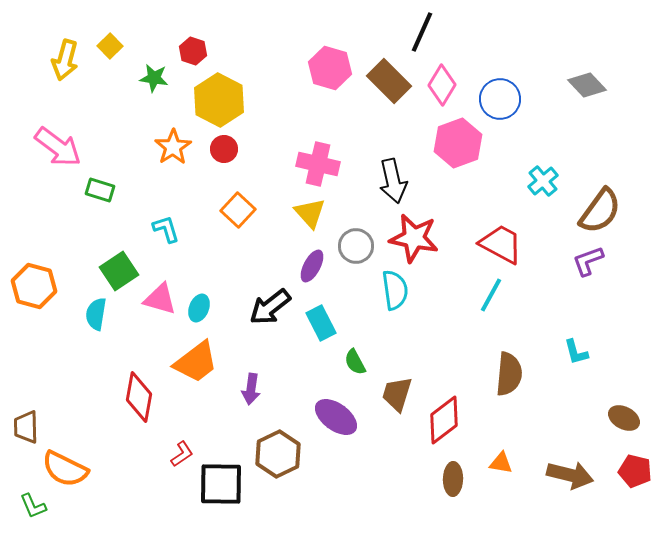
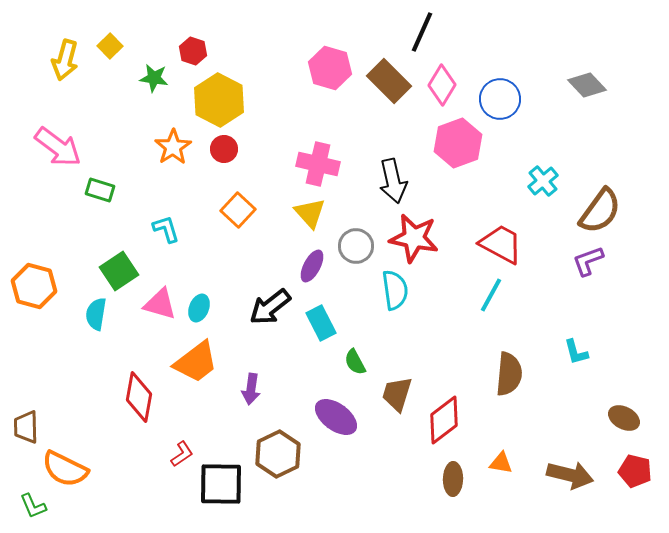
pink triangle at (160, 299): moved 5 px down
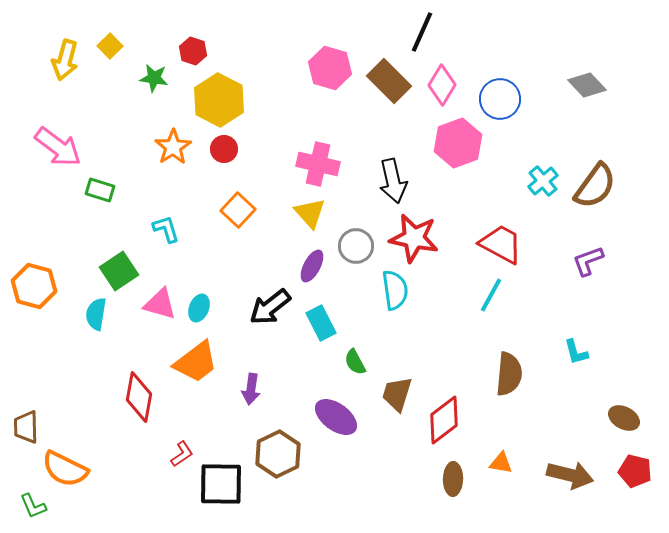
brown semicircle at (600, 211): moved 5 px left, 25 px up
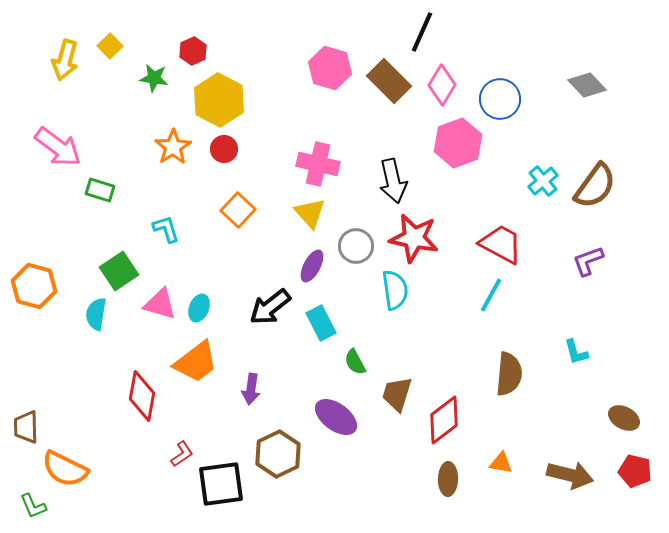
red hexagon at (193, 51): rotated 16 degrees clockwise
red diamond at (139, 397): moved 3 px right, 1 px up
brown ellipse at (453, 479): moved 5 px left
black square at (221, 484): rotated 9 degrees counterclockwise
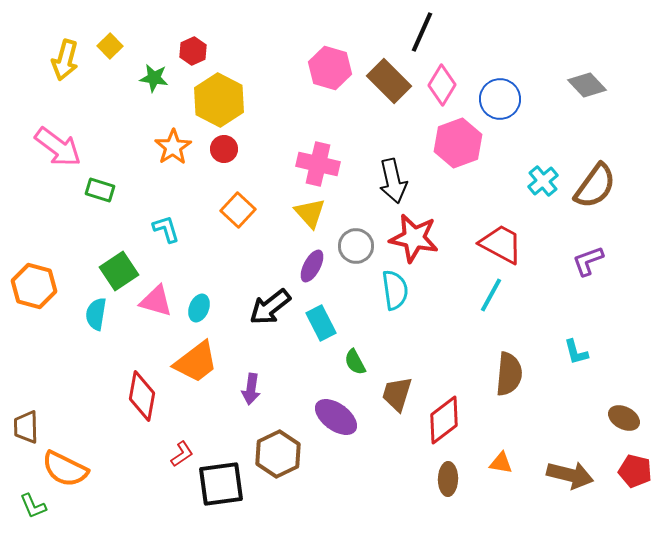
pink triangle at (160, 304): moved 4 px left, 3 px up
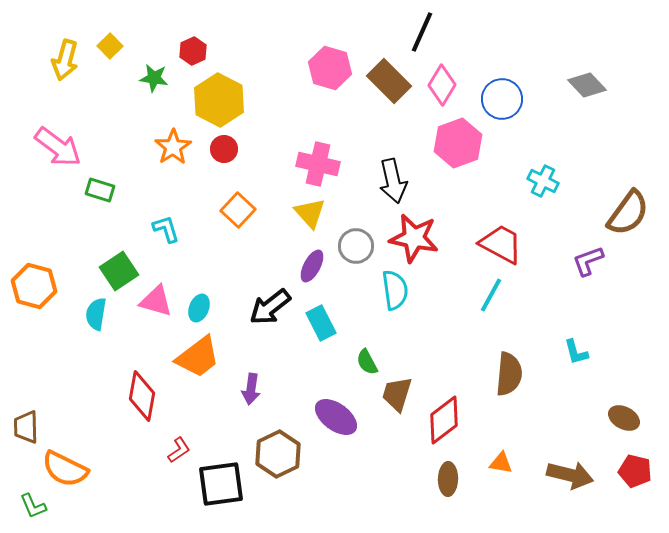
blue circle at (500, 99): moved 2 px right
cyan cross at (543, 181): rotated 24 degrees counterclockwise
brown semicircle at (595, 186): moved 33 px right, 27 px down
orange trapezoid at (196, 362): moved 2 px right, 5 px up
green semicircle at (355, 362): moved 12 px right
red L-shape at (182, 454): moved 3 px left, 4 px up
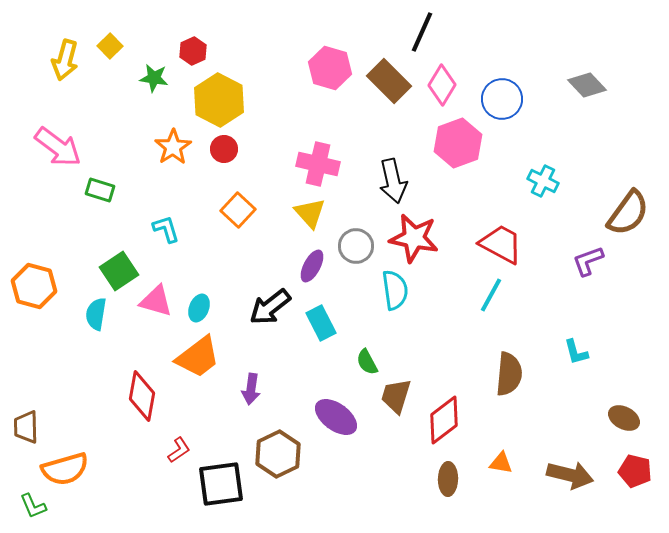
brown trapezoid at (397, 394): moved 1 px left, 2 px down
orange semicircle at (65, 469): rotated 42 degrees counterclockwise
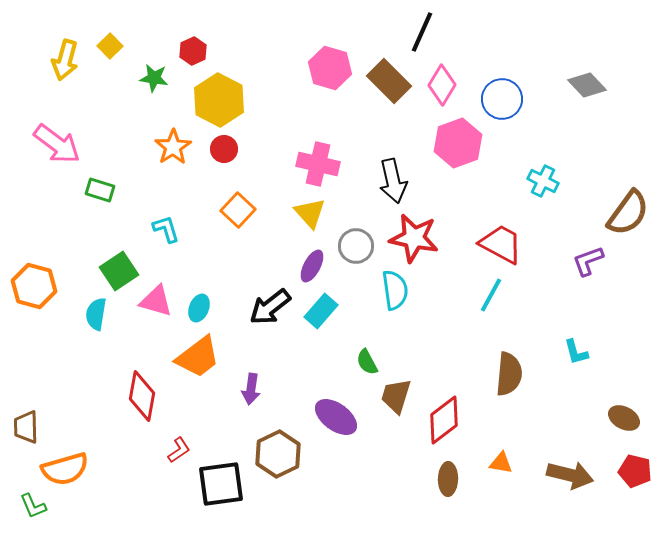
pink arrow at (58, 147): moved 1 px left, 3 px up
cyan rectangle at (321, 323): moved 12 px up; rotated 68 degrees clockwise
